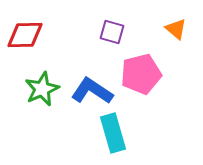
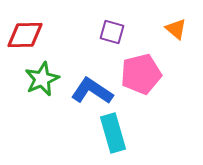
green star: moved 10 px up
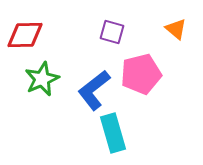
blue L-shape: moved 2 px right, 1 px up; rotated 72 degrees counterclockwise
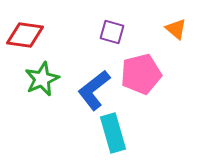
red diamond: rotated 9 degrees clockwise
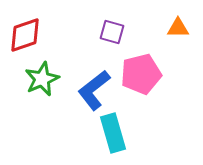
orange triangle: moved 2 px right, 1 px up; rotated 40 degrees counterclockwise
red diamond: rotated 27 degrees counterclockwise
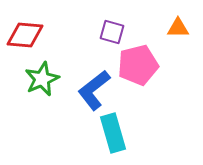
red diamond: rotated 24 degrees clockwise
pink pentagon: moved 3 px left, 9 px up
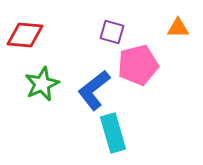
green star: moved 5 px down
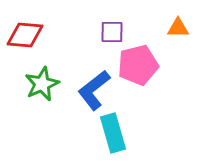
purple square: rotated 15 degrees counterclockwise
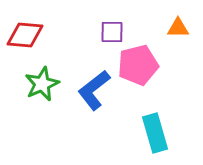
cyan rectangle: moved 42 px right
